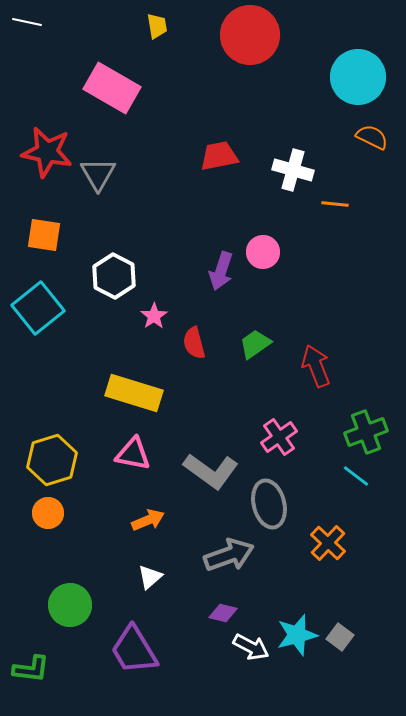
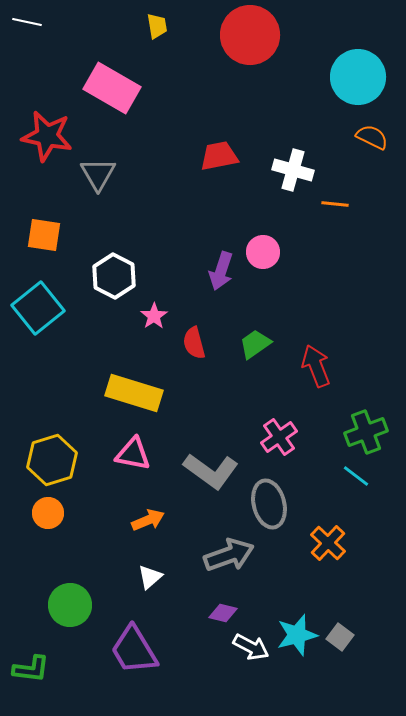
red star: moved 16 px up
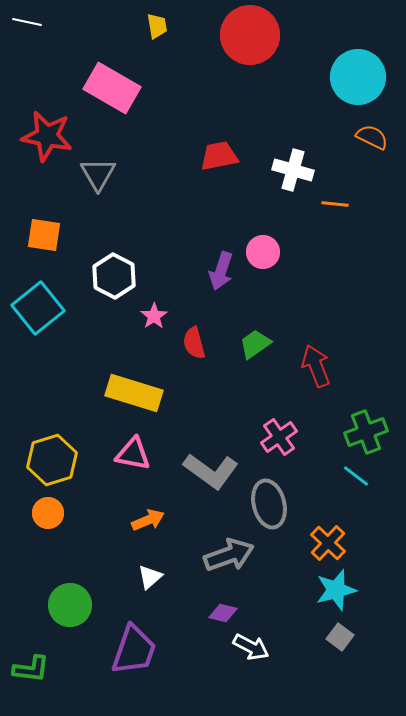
cyan star: moved 39 px right, 45 px up
purple trapezoid: rotated 130 degrees counterclockwise
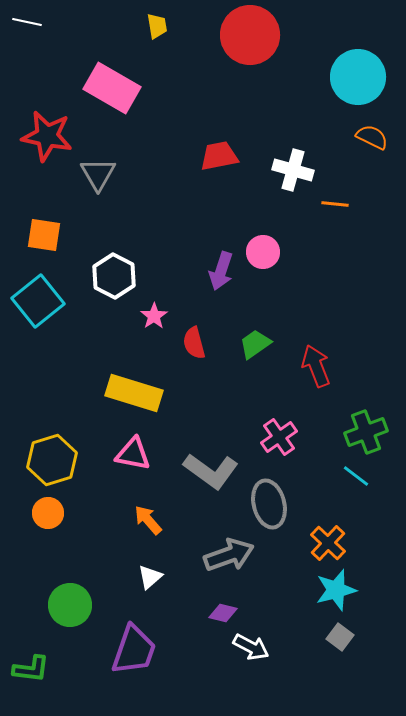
cyan square: moved 7 px up
orange arrow: rotated 108 degrees counterclockwise
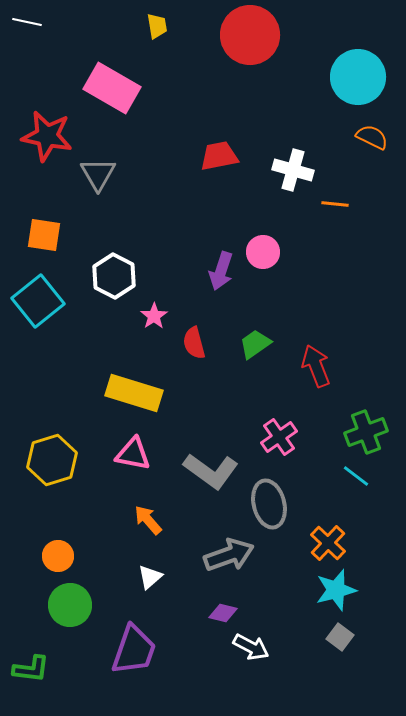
orange circle: moved 10 px right, 43 px down
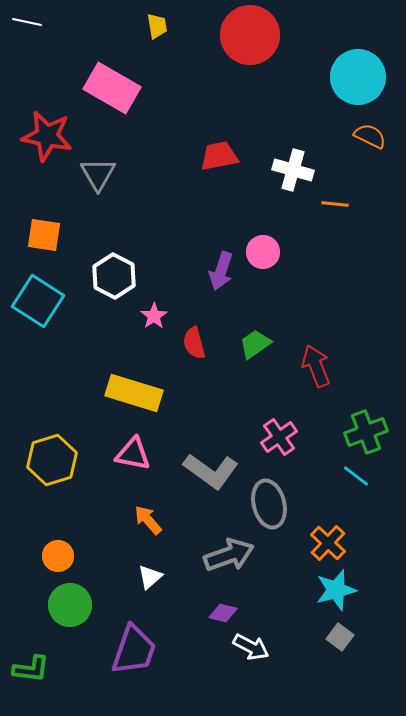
orange semicircle: moved 2 px left, 1 px up
cyan square: rotated 18 degrees counterclockwise
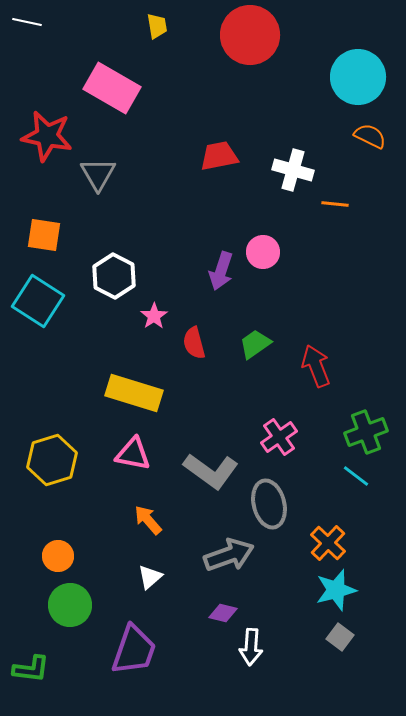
white arrow: rotated 66 degrees clockwise
